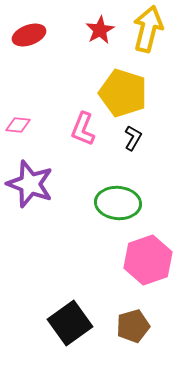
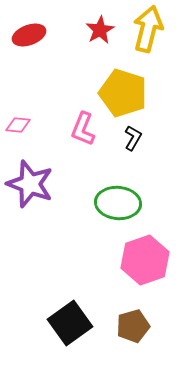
pink hexagon: moved 3 px left
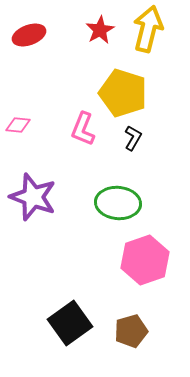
purple star: moved 3 px right, 13 px down
brown pentagon: moved 2 px left, 5 px down
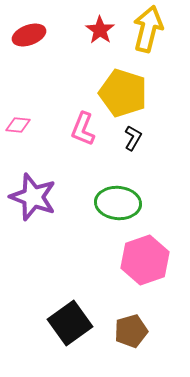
red star: rotated 8 degrees counterclockwise
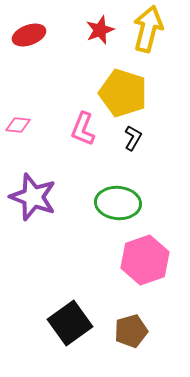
red star: rotated 16 degrees clockwise
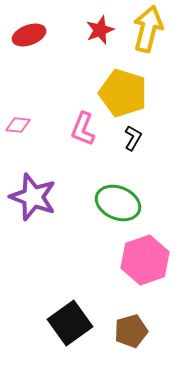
green ellipse: rotated 18 degrees clockwise
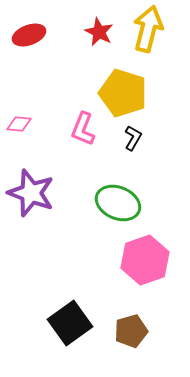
red star: moved 1 px left, 2 px down; rotated 24 degrees counterclockwise
pink diamond: moved 1 px right, 1 px up
purple star: moved 2 px left, 4 px up
